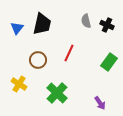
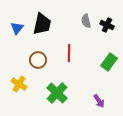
red line: rotated 24 degrees counterclockwise
purple arrow: moved 1 px left, 2 px up
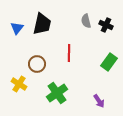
black cross: moved 1 px left
brown circle: moved 1 px left, 4 px down
green cross: rotated 10 degrees clockwise
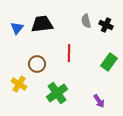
black trapezoid: rotated 110 degrees counterclockwise
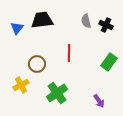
black trapezoid: moved 4 px up
yellow cross: moved 2 px right, 1 px down; rotated 28 degrees clockwise
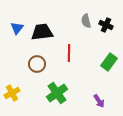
black trapezoid: moved 12 px down
yellow cross: moved 9 px left, 8 px down
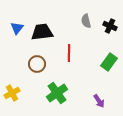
black cross: moved 4 px right, 1 px down
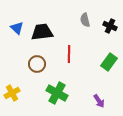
gray semicircle: moved 1 px left, 1 px up
blue triangle: rotated 24 degrees counterclockwise
red line: moved 1 px down
green cross: rotated 25 degrees counterclockwise
